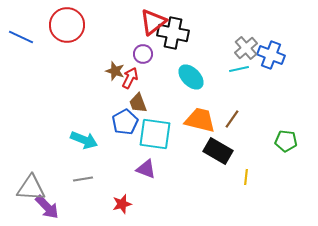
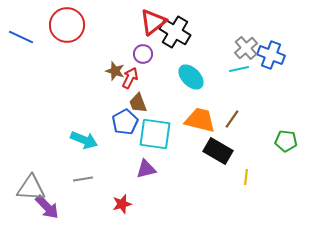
black cross: moved 2 px right, 1 px up; rotated 20 degrees clockwise
purple triangle: rotated 35 degrees counterclockwise
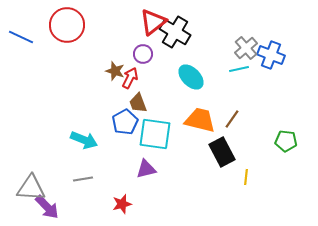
black rectangle: moved 4 px right, 1 px down; rotated 32 degrees clockwise
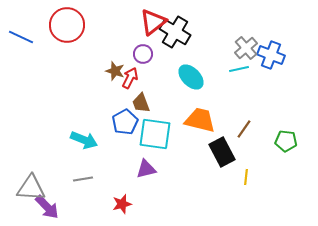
brown trapezoid: moved 3 px right
brown line: moved 12 px right, 10 px down
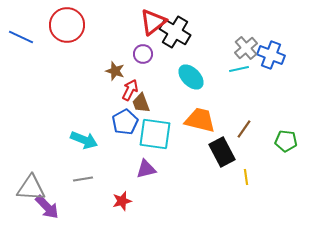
red arrow: moved 12 px down
yellow line: rotated 14 degrees counterclockwise
red star: moved 3 px up
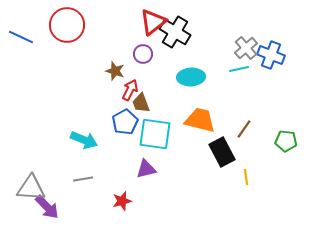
cyan ellipse: rotated 48 degrees counterclockwise
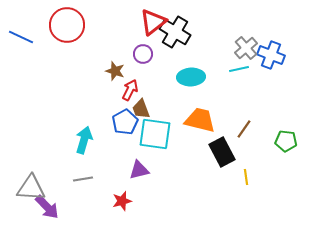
brown trapezoid: moved 6 px down
cyan arrow: rotated 96 degrees counterclockwise
purple triangle: moved 7 px left, 1 px down
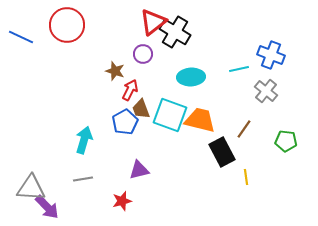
gray cross: moved 20 px right, 43 px down; rotated 10 degrees counterclockwise
cyan square: moved 15 px right, 19 px up; rotated 12 degrees clockwise
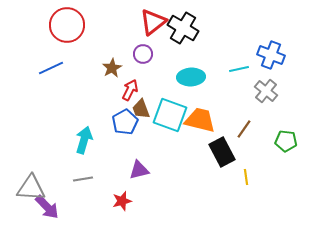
black cross: moved 8 px right, 4 px up
blue line: moved 30 px right, 31 px down; rotated 50 degrees counterclockwise
brown star: moved 3 px left, 3 px up; rotated 24 degrees clockwise
